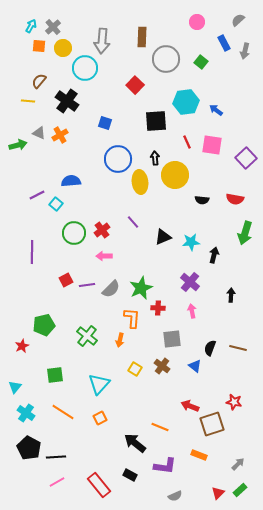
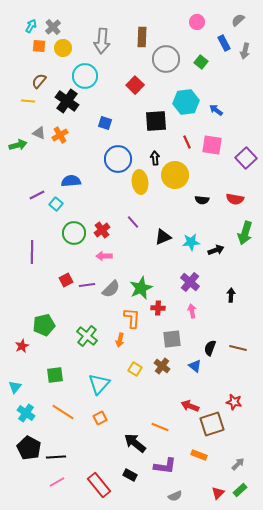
cyan circle at (85, 68): moved 8 px down
black arrow at (214, 255): moved 2 px right, 5 px up; rotated 56 degrees clockwise
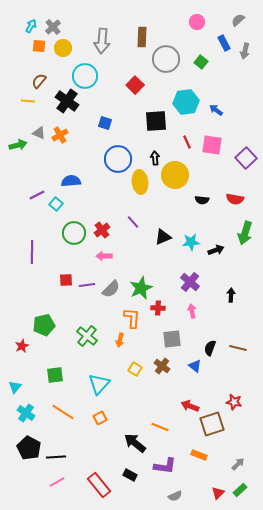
red square at (66, 280): rotated 24 degrees clockwise
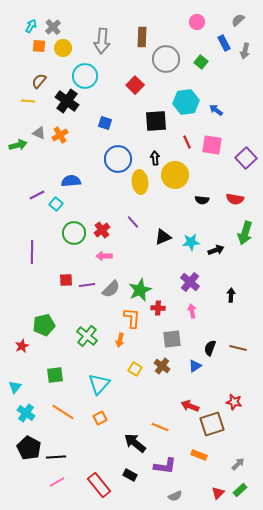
green star at (141, 288): moved 1 px left, 2 px down
blue triangle at (195, 366): rotated 48 degrees clockwise
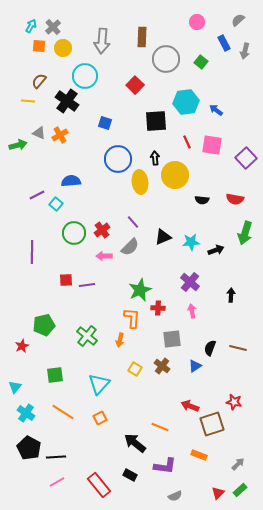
gray semicircle at (111, 289): moved 19 px right, 42 px up
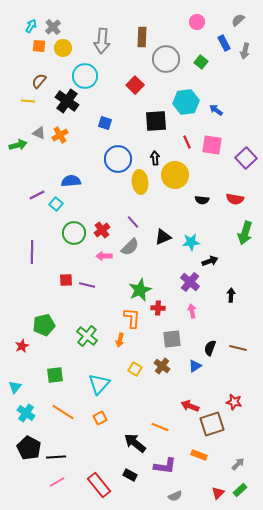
black arrow at (216, 250): moved 6 px left, 11 px down
purple line at (87, 285): rotated 21 degrees clockwise
